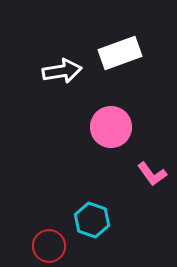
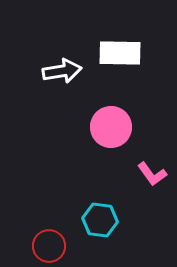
white rectangle: rotated 21 degrees clockwise
cyan hexagon: moved 8 px right; rotated 12 degrees counterclockwise
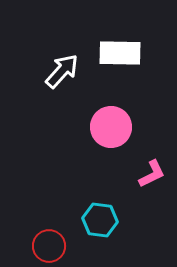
white arrow: rotated 39 degrees counterclockwise
pink L-shape: rotated 80 degrees counterclockwise
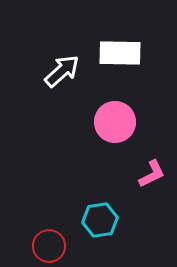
white arrow: rotated 6 degrees clockwise
pink circle: moved 4 px right, 5 px up
cyan hexagon: rotated 16 degrees counterclockwise
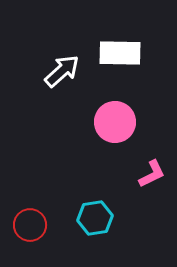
cyan hexagon: moved 5 px left, 2 px up
red circle: moved 19 px left, 21 px up
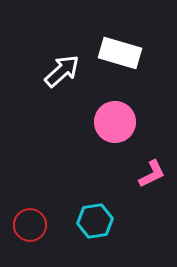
white rectangle: rotated 15 degrees clockwise
cyan hexagon: moved 3 px down
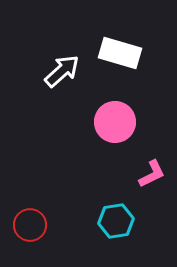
cyan hexagon: moved 21 px right
